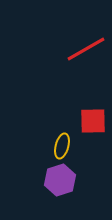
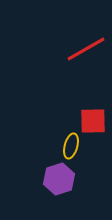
yellow ellipse: moved 9 px right
purple hexagon: moved 1 px left, 1 px up
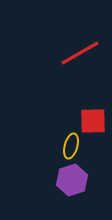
red line: moved 6 px left, 4 px down
purple hexagon: moved 13 px right, 1 px down
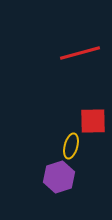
red line: rotated 15 degrees clockwise
purple hexagon: moved 13 px left, 3 px up
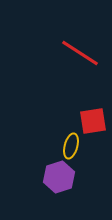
red line: rotated 48 degrees clockwise
red square: rotated 8 degrees counterclockwise
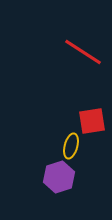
red line: moved 3 px right, 1 px up
red square: moved 1 px left
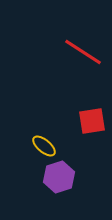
yellow ellipse: moved 27 px left; rotated 65 degrees counterclockwise
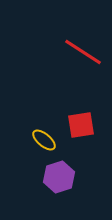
red square: moved 11 px left, 4 px down
yellow ellipse: moved 6 px up
